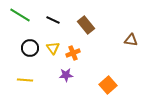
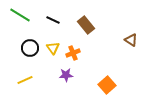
brown triangle: rotated 24 degrees clockwise
yellow line: rotated 28 degrees counterclockwise
orange square: moved 1 px left
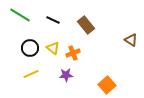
yellow triangle: rotated 16 degrees counterclockwise
yellow line: moved 6 px right, 6 px up
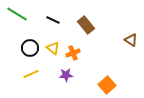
green line: moved 3 px left, 1 px up
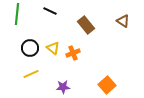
green line: rotated 65 degrees clockwise
black line: moved 3 px left, 9 px up
brown triangle: moved 8 px left, 19 px up
purple star: moved 3 px left, 12 px down
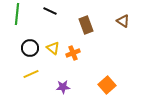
brown rectangle: rotated 18 degrees clockwise
